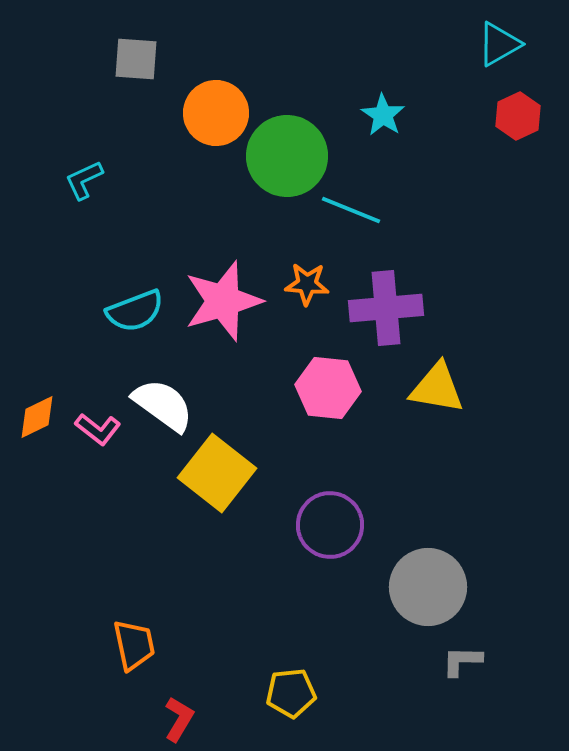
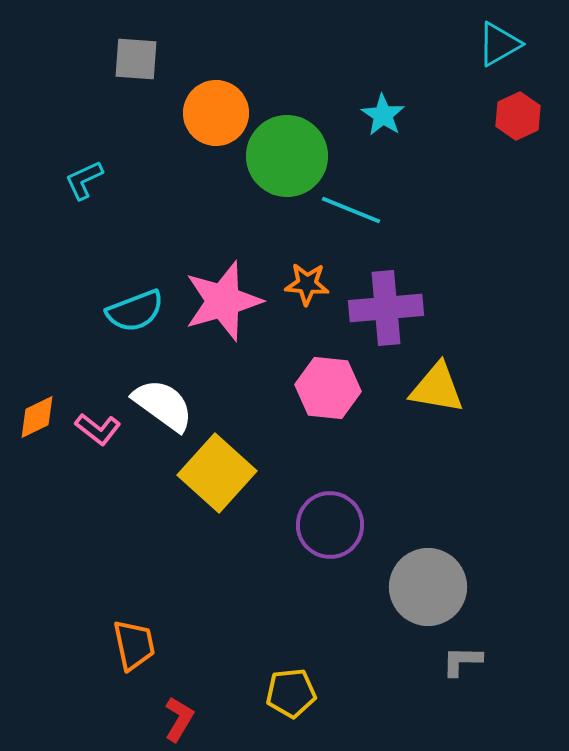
yellow square: rotated 4 degrees clockwise
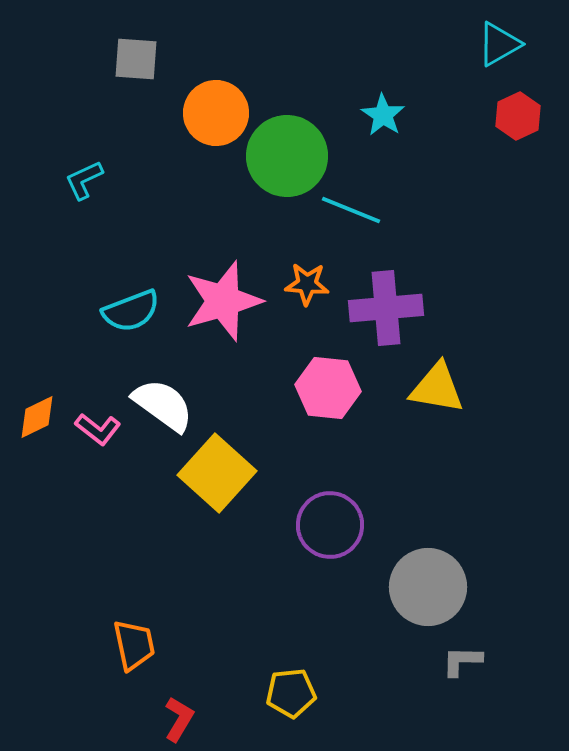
cyan semicircle: moved 4 px left
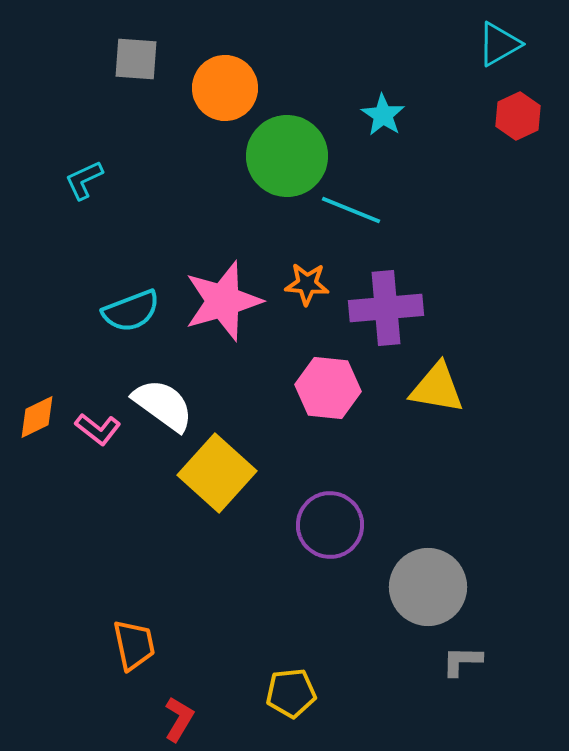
orange circle: moved 9 px right, 25 px up
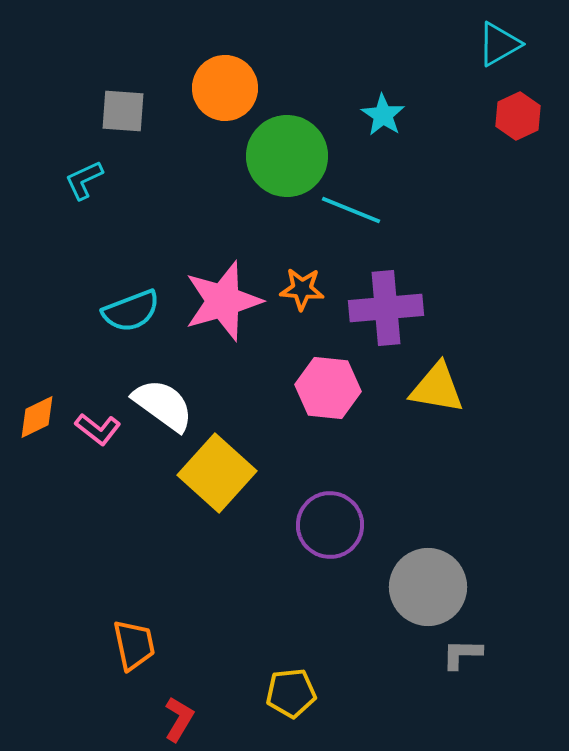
gray square: moved 13 px left, 52 px down
orange star: moved 5 px left, 5 px down
gray L-shape: moved 7 px up
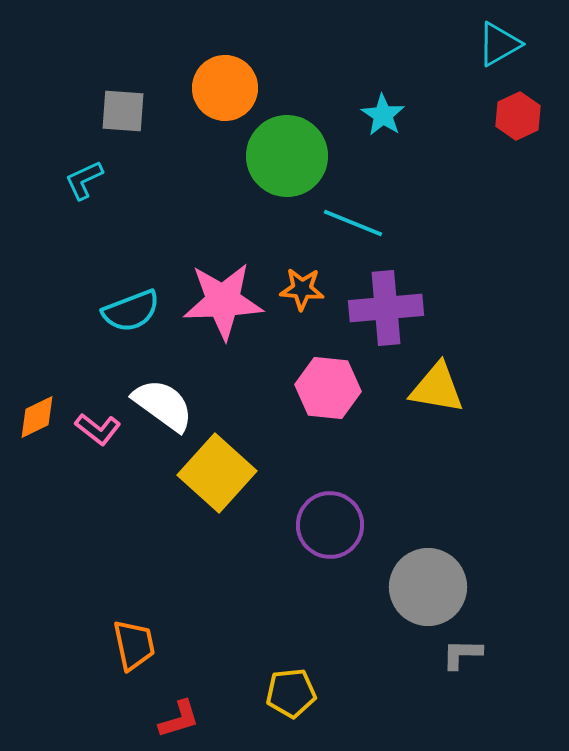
cyan line: moved 2 px right, 13 px down
pink star: rotated 14 degrees clockwise
red L-shape: rotated 42 degrees clockwise
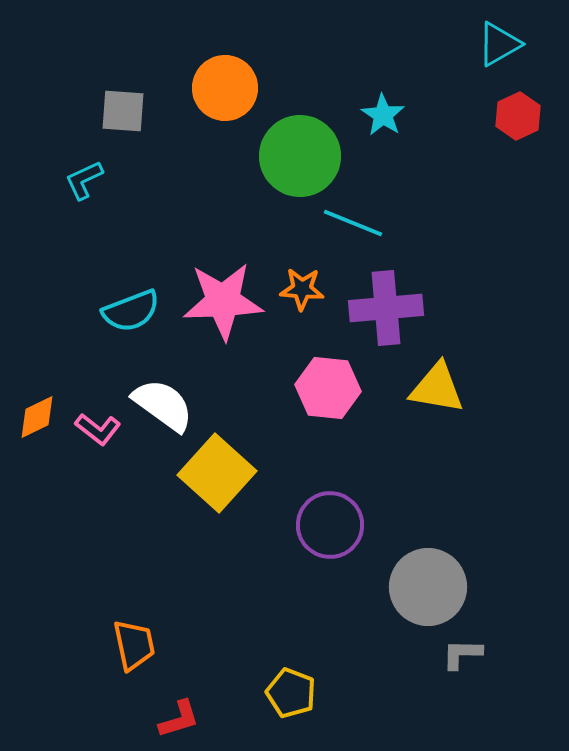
green circle: moved 13 px right
yellow pentagon: rotated 27 degrees clockwise
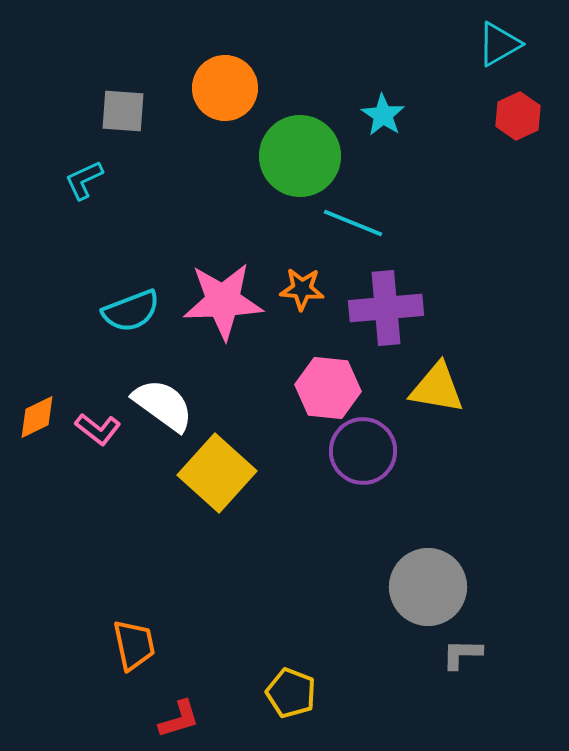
purple circle: moved 33 px right, 74 px up
